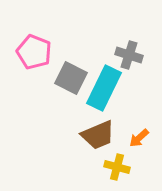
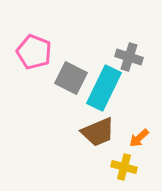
gray cross: moved 2 px down
brown trapezoid: moved 3 px up
yellow cross: moved 7 px right
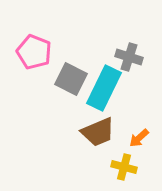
gray square: moved 1 px down
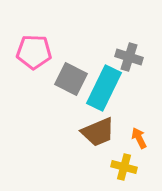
pink pentagon: rotated 20 degrees counterclockwise
orange arrow: rotated 105 degrees clockwise
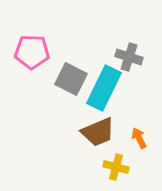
pink pentagon: moved 2 px left
yellow cross: moved 8 px left
